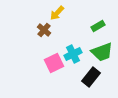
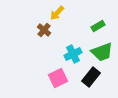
pink square: moved 4 px right, 15 px down
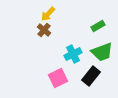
yellow arrow: moved 9 px left, 1 px down
black rectangle: moved 1 px up
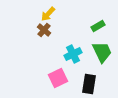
green trapezoid: rotated 95 degrees counterclockwise
black rectangle: moved 2 px left, 8 px down; rotated 30 degrees counterclockwise
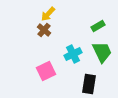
pink square: moved 12 px left, 7 px up
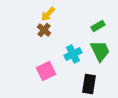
green trapezoid: moved 2 px left, 1 px up
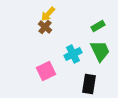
brown cross: moved 1 px right, 3 px up
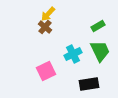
black rectangle: rotated 72 degrees clockwise
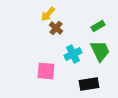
brown cross: moved 11 px right, 1 px down
pink square: rotated 30 degrees clockwise
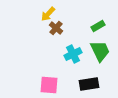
pink square: moved 3 px right, 14 px down
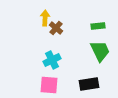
yellow arrow: moved 3 px left, 4 px down; rotated 140 degrees clockwise
green rectangle: rotated 24 degrees clockwise
cyan cross: moved 21 px left, 6 px down
